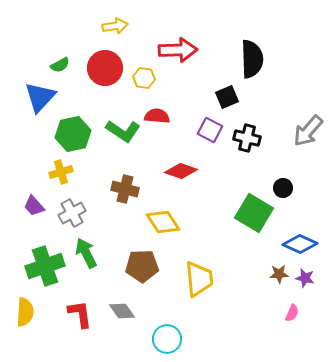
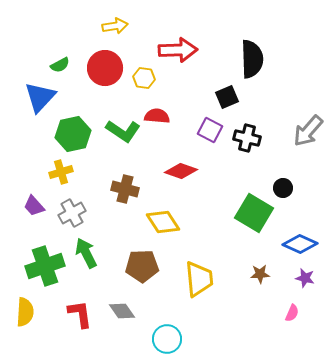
brown star: moved 19 px left
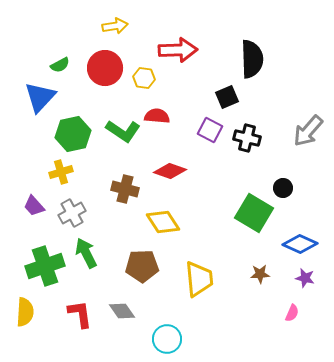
red diamond: moved 11 px left
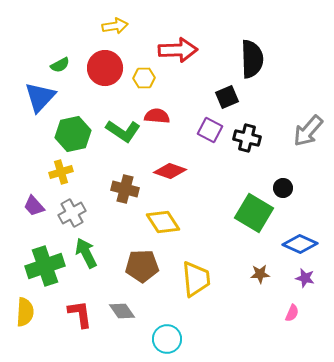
yellow hexagon: rotated 10 degrees counterclockwise
yellow trapezoid: moved 3 px left
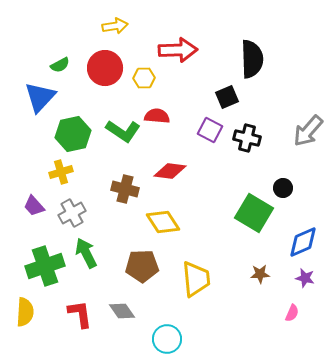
red diamond: rotated 12 degrees counterclockwise
blue diamond: moved 3 px right, 2 px up; rotated 48 degrees counterclockwise
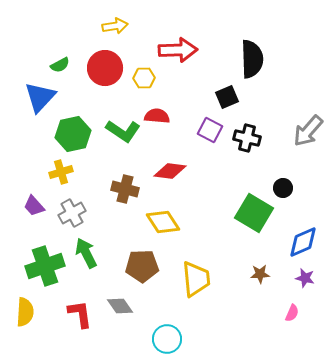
gray diamond: moved 2 px left, 5 px up
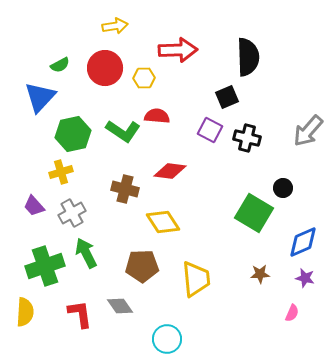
black semicircle: moved 4 px left, 2 px up
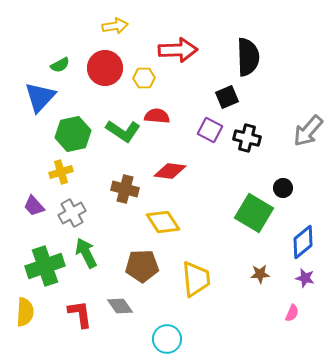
blue diamond: rotated 16 degrees counterclockwise
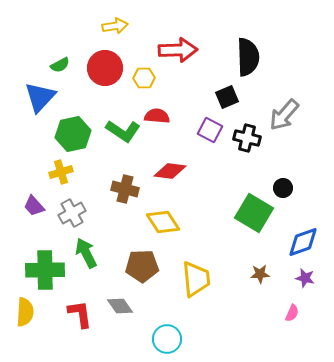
gray arrow: moved 24 px left, 16 px up
blue diamond: rotated 20 degrees clockwise
green cross: moved 4 px down; rotated 18 degrees clockwise
